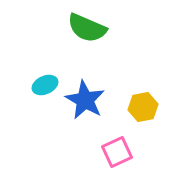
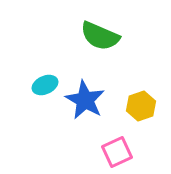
green semicircle: moved 13 px right, 8 px down
yellow hexagon: moved 2 px left, 1 px up; rotated 8 degrees counterclockwise
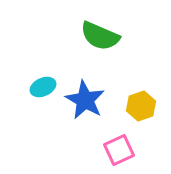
cyan ellipse: moved 2 px left, 2 px down
pink square: moved 2 px right, 2 px up
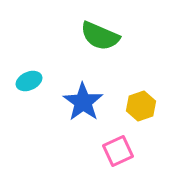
cyan ellipse: moved 14 px left, 6 px up
blue star: moved 2 px left, 2 px down; rotated 6 degrees clockwise
pink square: moved 1 px left, 1 px down
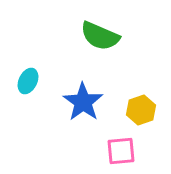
cyan ellipse: moved 1 px left; rotated 40 degrees counterclockwise
yellow hexagon: moved 4 px down
pink square: moved 3 px right; rotated 20 degrees clockwise
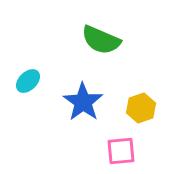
green semicircle: moved 1 px right, 4 px down
cyan ellipse: rotated 20 degrees clockwise
yellow hexagon: moved 2 px up
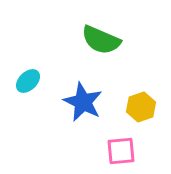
blue star: rotated 9 degrees counterclockwise
yellow hexagon: moved 1 px up
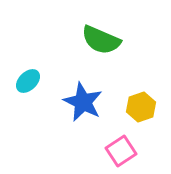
pink square: rotated 28 degrees counterclockwise
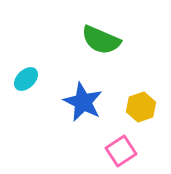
cyan ellipse: moved 2 px left, 2 px up
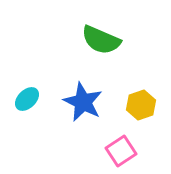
cyan ellipse: moved 1 px right, 20 px down
yellow hexagon: moved 2 px up
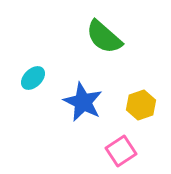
green semicircle: moved 3 px right, 3 px up; rotated 18 degrees clockwise
cyan ellipse: moved 6 px right, 21 px up
